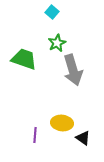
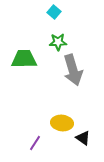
cyan square: moved 2 px right
green star: moved 1 px right, 1 px up; rotated 24 degrees clockwise
green trapezoid: rotated 20 degrees counterclockwise
purple line: moved 8 px down; rotated 28 degrees clockwise
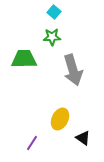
green star: moved 6 px left, 5 px up
yellow ellipse: moved 2 px left, 4 px up; rotated 70 degrees counterclockwise
purple line: moved 3 px left
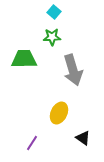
yellow ellipse: moved 1 px left, 6 px up
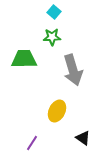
yellow ellipse: moved 2 px left, 2 px up
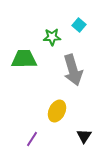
cyan square: moved 25 px right, 13 px down
black triangle: moved 1 px right, 2 px up; rotated 28 degrees clockwise
purple line: moved 4 px up
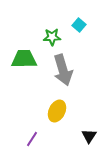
gray arrow: moved 10 px left
black triangle: moved 5 px right
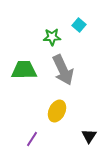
green trapezoid: moved 11 px down
gray arrow: rotated 8 degrees counterclockwise
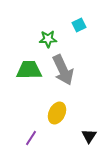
cyan square: rotated 24 degrees clockwise
green star: moved 4 px left, 2 px down
green trapezoid: moved 5 px right
yellow ellipse: moved 2 px down
purple line: moved 1 px left, 1 px up
